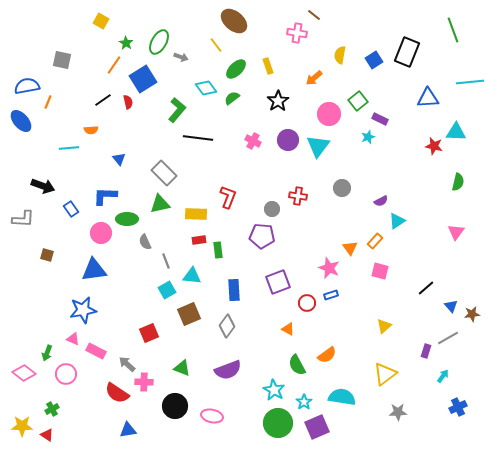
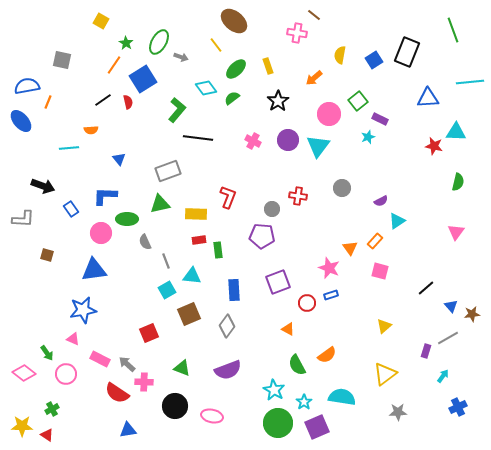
gray rectangle at (164, 173): moved 4 px right, 2 px up; rotated 65 degrees counterclockwise
pink rectangle at (96, 351): moved 4 px right, 8 px down
green arrow at (47, 353): rotated 56 degrees counterclockwise
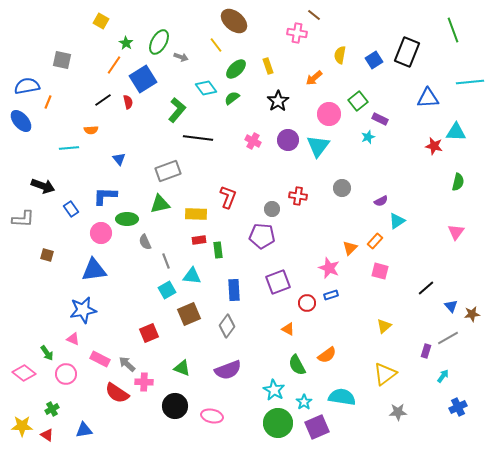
orange triangle at (350, 248): rotated 21 degrees clockwise
blue triangle at (128, 430): moved 44 px left
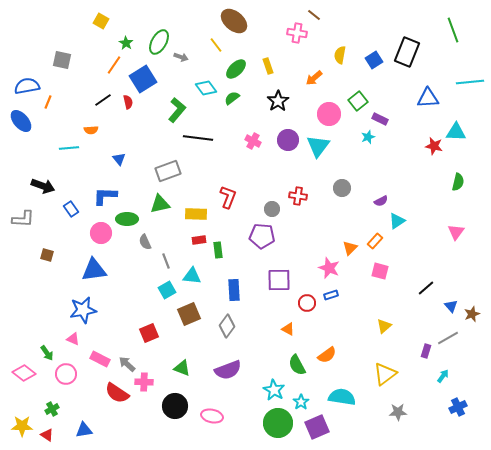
purple square at (278, 282): moved 1 px right, 2 px up; rotated 20 degrees clockwise
brown star at (472, 314): rotated 14 degrees counterclockwise
cyan star at (304, 402): moved 3 px left
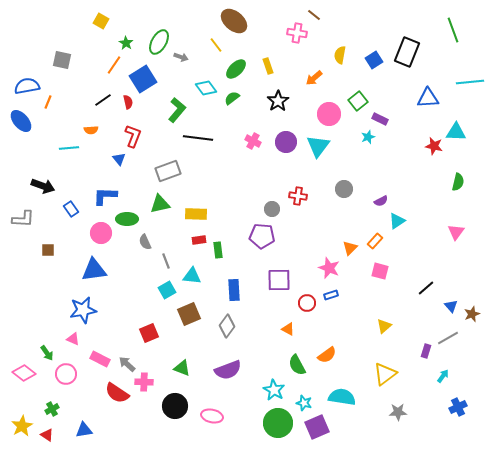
purple circle at (288, 140): moved 2 px left, 2 px down
gray circle at (342, 188): moved 2 px right, 1 px down
red L-shape at (228, 197): moved 95 px left, 61 px up
brown square at (47, 255): moved 1 px right, 5 px up; rotated 16 degrees counterclockwise
cyan star at (301, 402): moved 3 px right, 1 px down; rotated 21 degrees counterclockwise
yellow star at (22, 426): rotated 30 degrees counterclockwise
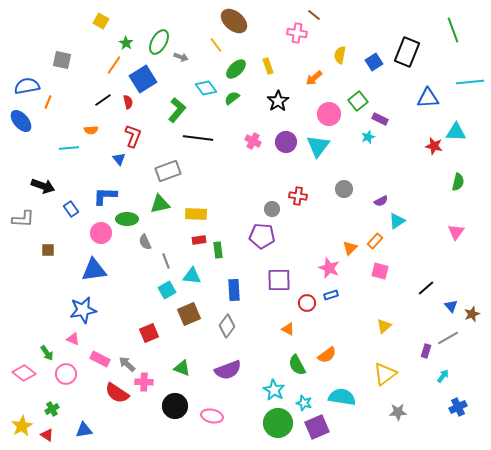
blue square at (374, 60): moved 2 px down
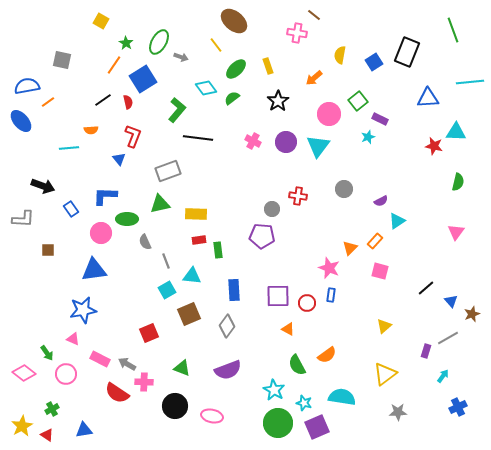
orange line at (48, 102): rotated 32 degrees clockwise
purple square at (279, 280): moved 1 px left, 16 px down
blue rectangle at (331, 295): rotated 64 degrees counterclockwise
blue triangle at (451, 306): moved 5 px up
gray arrow at (127, 364): rotated 12 degrees counterclockwise
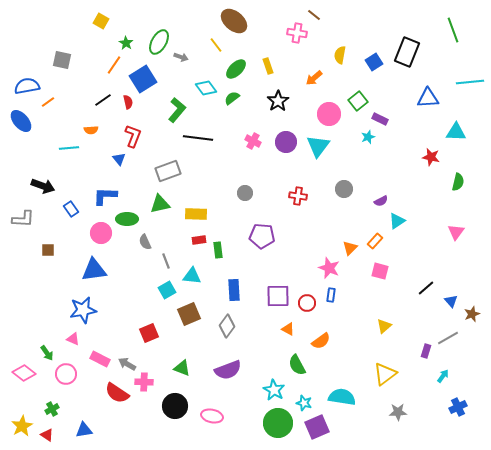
red star at (434, 146): moved 3 px left, 11 px down
gray circle at (272, 209): moved 27 px left, 16 px up
orange semicircle at (327, 355): moved 6 px left, 14 px up
